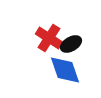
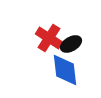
blue diamond: rotated 12 degrees clockwise
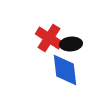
black ellipse: rotated 25 degrees clockwise
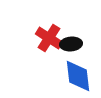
blue diamond: moved 13 px right, 6 px down
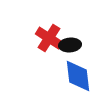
black ellipse: moved 1 px left, 1 px down
